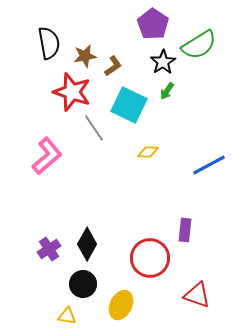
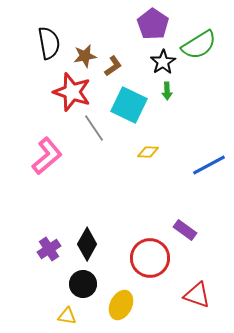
green arrow: rotated 36 degrees counterclockwise
purple rectangle: rotated 60 degrees counterclockwise
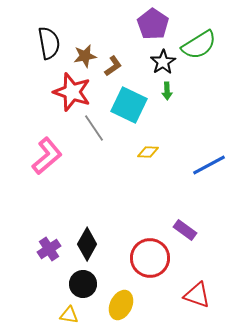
yellow triangle: moved 2 px right, 1 px up
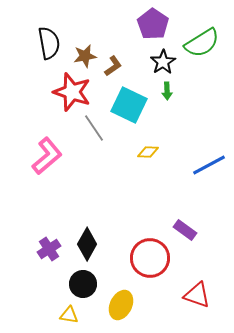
green semicircle: moved 3 px right, 2 px up
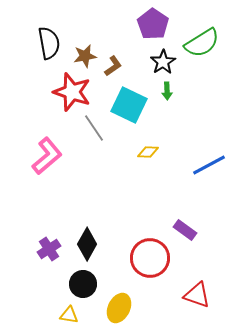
yellow ellipse: moved 2 px left, 3 px down
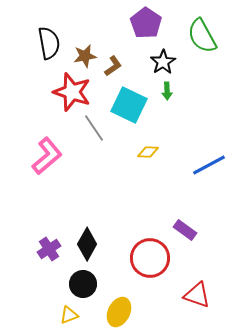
purple pentagon: moved 7 px left, 1 px up
green semicircle: moved 7 px up; rotated 93 degrees clockwise
yellow ellipse: moved 4 px down
yellow triangle: rotated 30 degrees counterclockwise
